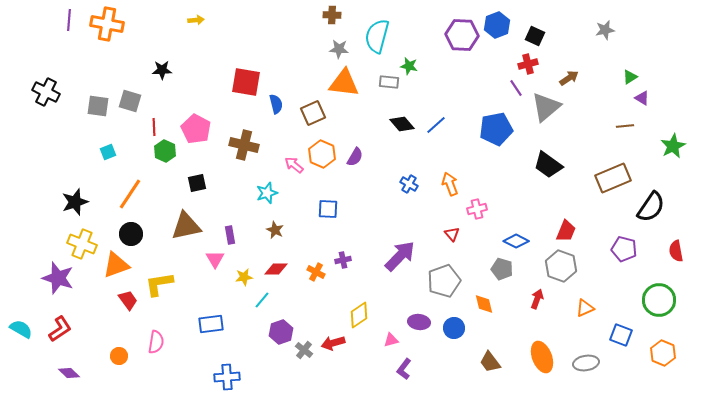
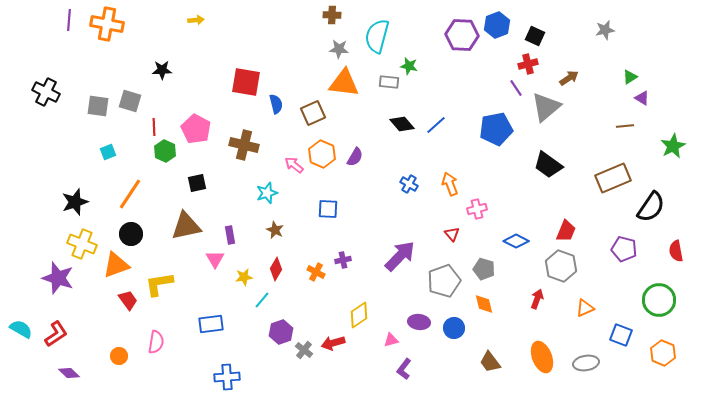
red diamond at (276, 269): rotated 60 degrees counterclockwise
gray pentagon at (502, 269): moved 18 px left
red L-shape at (60, 329): moved 4 px left, 5 px down
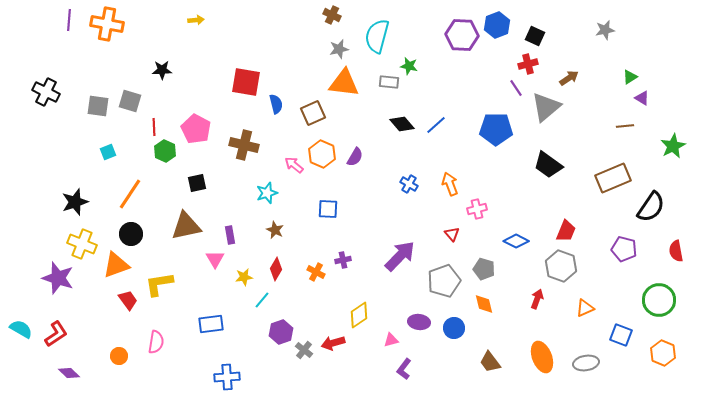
brown cross at (332, 15): rotated 24 degrees clockwise
gray star at (339, 49): rotated 18 degrees counterclockwise
blue pentagon at (496, 129): rotated 12 degrees clockwise
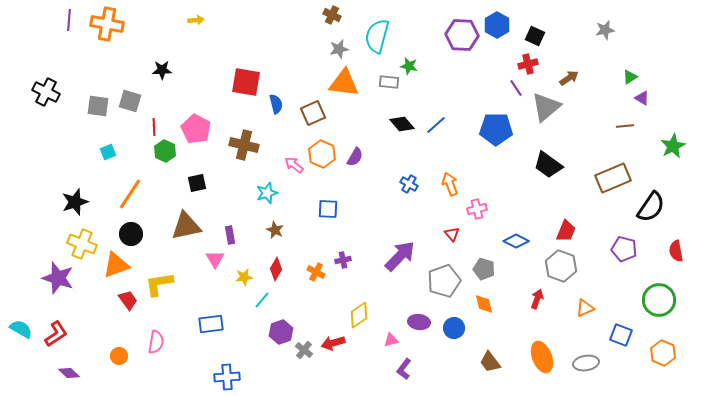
blue hexagon at (497, 25): rotated 10 degrees counterclockwise
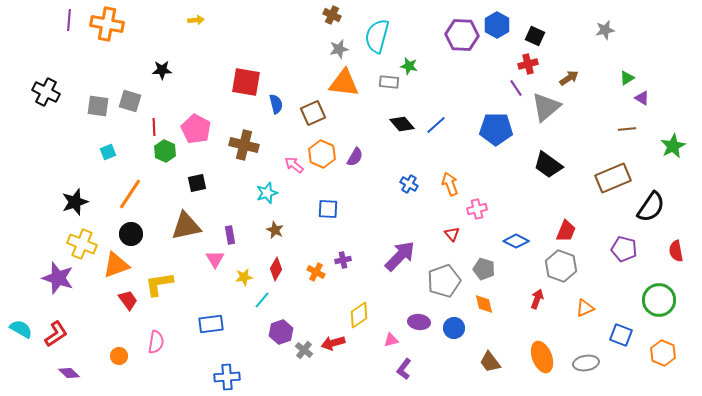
green triangle at (630, 77): moved 3 px left, 1 px down
brown line at (625, 126): moved 2 px right, 3 px down
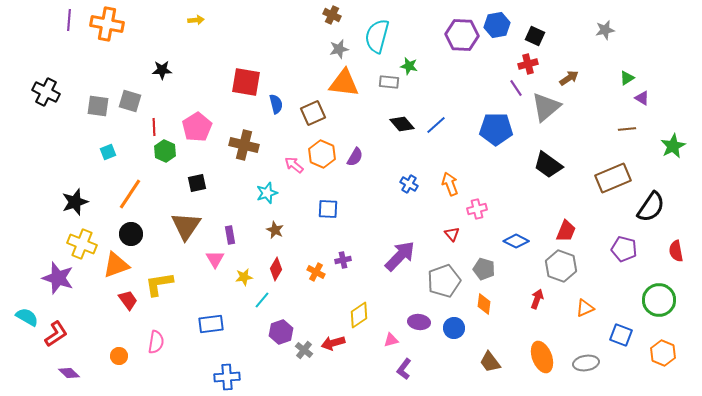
blue hexagon at (497, 25): rotated 20 degrees clockwise
pink pentagon at (196, 129): moved 1 px right, 2 px up; rotated 12 degrees clockwise
brown triangle at (186, 226): rotated 44 degrees counterclockwise
orange diamond at (484, 304): rotated 20 degrees clockwise
cyan semicircle at (21, 329): moved 6 px right, 12 px up
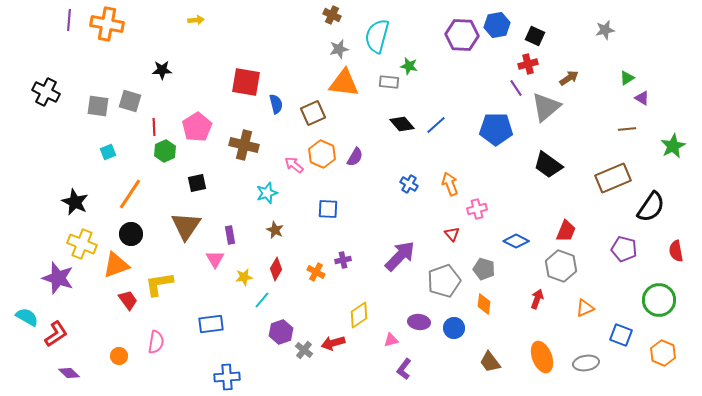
green hexagon at (165, 151): rotated 10 degrees clockwise
black star at (75, 202): rotated 28 degrees counterclockwise
